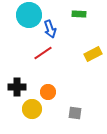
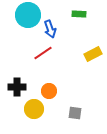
cyan circle: moved 1 px left
orange circle: moved 1 px right, 1 px up
yellow circle: moved 2 px right
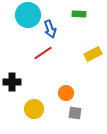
black cross: moved 5 px left, 5 px up
orange circle: moved 17 px right, 2 px down
